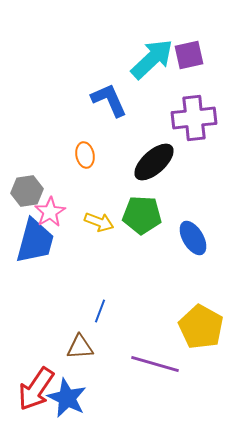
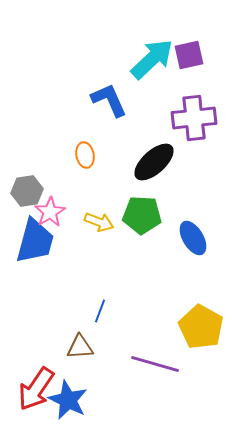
blue star: moved 1 px right, 2 px down
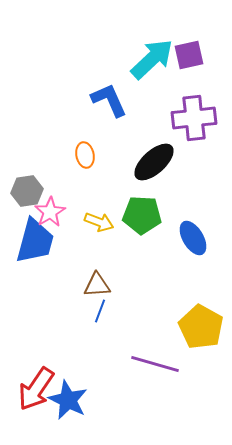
brown triangle: moved 17 px right, 62 px up
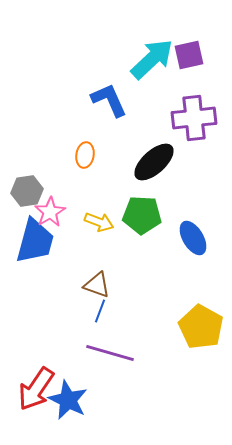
orange ellipse: rotated 20 degrees clockwise
brown triangle: rotated 24 degrees clockwise
purple line: moved 45 px left, 11 px up
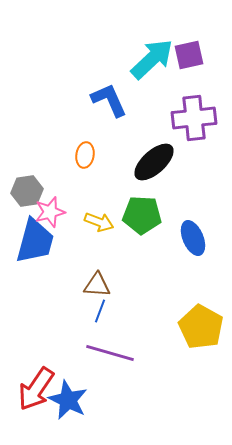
pink star: rotated 16 degrees clockwise
blue ellipse: rotated 8 degrees clockwise
brown triangle: rotated 16 degrees counterclockwise
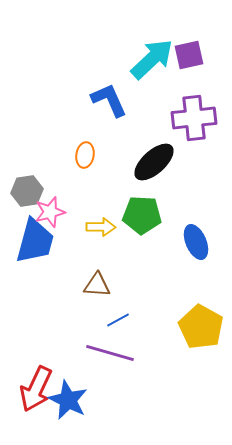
yellow arrow: moved 2 px right, 5 px down; rotated 20 degrees counterclockwise
blue ellipse: moved 3 px right, 4 px down
blue line: moved 18 px right, 9 px down; rotated 40 degrees clockwise
red arrow: rotated 9 degrees counterclockwise
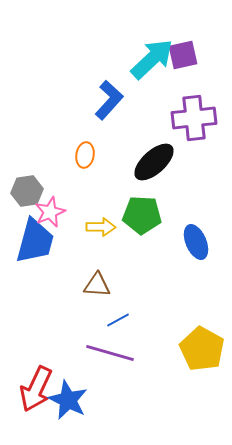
purple square: moved 6 px left
blue L-shape: rotated 66 degrees clockwise
pink star: rotated 8 degrees counterclockwise
yellow pentagon: moved 1 px right, 22 px down
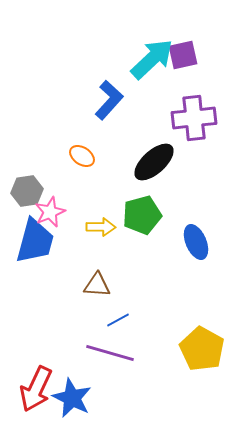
orange ellipse: moved 3 px left, 1 px down; rotated 65 degrees counterclockwise
green pentagon: rotated 18 degrees counterclockwise
blue star: moved 4 px right, 2 px up
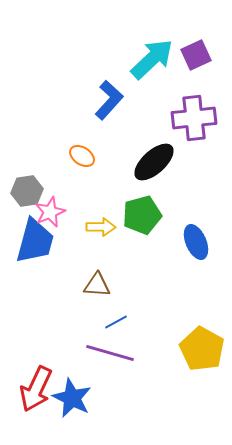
purple square: moved 13 px right; rotated 12 degrees counterclockwise
blue line: moved 2 px left, 2 px down
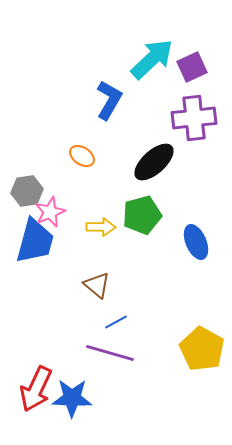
purple square: moved 4 px left, 12 px down
blue L-shape: rotated 12 degrees counterclockwise
brown triangle: rotated 36 degrees clockwise
blue star: rotated 24 degrees counterclockwise
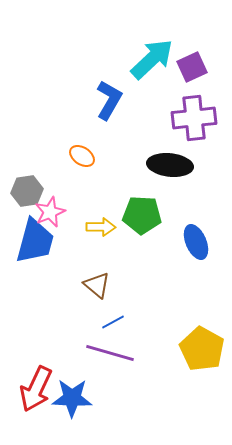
black ellipse: moved 16 px right, 3 px down; rotated 48 degrees clockwise
green pentagon: rotated 18 degrees clockwise
blue line: moved 3 px left
